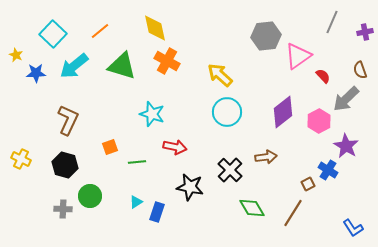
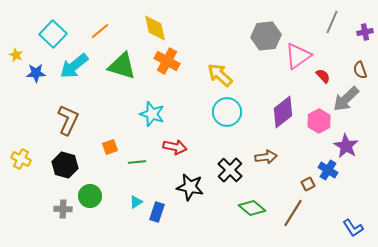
green diamond: rotated 20 degrees counterclockwise
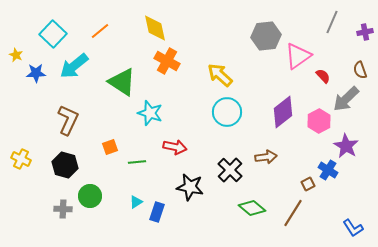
green triangle: moved 16 px down; rotated 16 degrees clockwise
cyan star: moved 2 px left, 1 px up
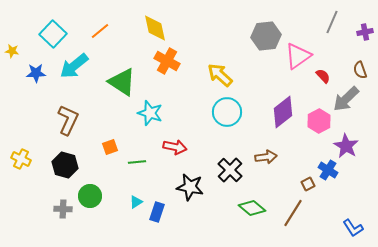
yellow star: moved 4 px left, 4 px up; rotated 16 degrees counterclockwise
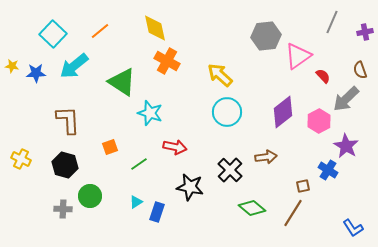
yellow star: moved 15 px down
brown L-shape: rotated 28 degrees counterclockwise
green line: moved 2 px right, 2 px down; rotated 30 degrees counterclockwise
brown square: moved 5 px left, 2 px down; rotated 16 degrees clockwise
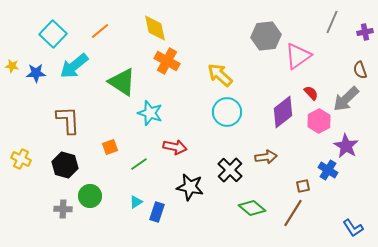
red semicircle: moved 12 px left, 17 px down
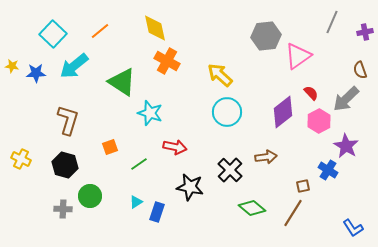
brown L-shape: rotated 20 degrees clockwise
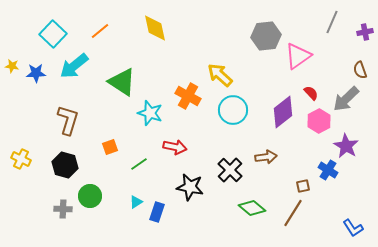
orange cross: moved 21 px right, 35 px down
cyan circle: moved 6 px right, 2 px up
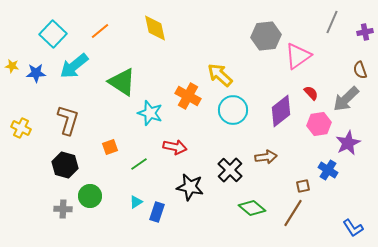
purple diamond: moved 2 px left, 1 px up
pink hexagon: moved 3 px down; rotated 20 degrees clockwise
purple star: moved 2 px right, 3 px up; rotated 15 degrees clockwise
yellow cross: moved 31 px up
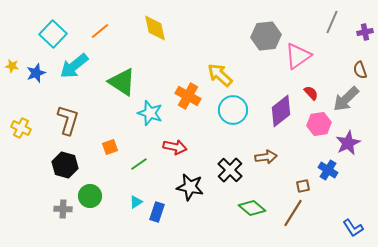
blue star: rotated 18 degrees counterclockwise
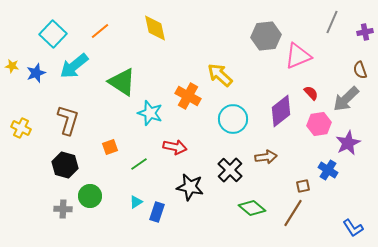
pink triangle: rotated 12 degrees clockwise
cyan circle: moved 9 px down
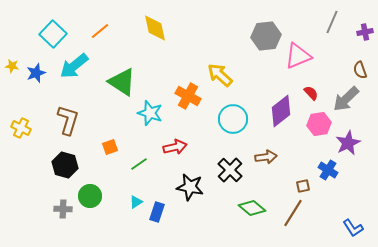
red arrow: rotated 25 degrees counterclockwise
